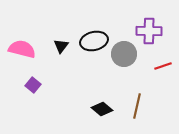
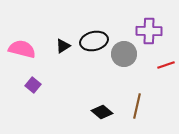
black triangle: moved 2 px right; rotated 21 degrees clockwise
red line: moved 3 px right, 1 px up
black diamond: moved 3 px down
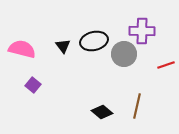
purple cross: moved 7 px left
black triangle: rotated 35 degrees counterclockwise
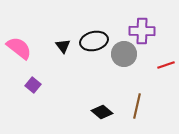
pink semicircle: moved 3 px left, 1 px up; rotated 24 degrees clockwise
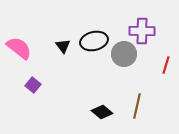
red line: rotated 54 degrees counterclockwise
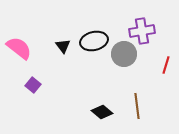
purple cross: rotated 10 degrees counterclockwise
brown line: rotated 20 degrees counterclockwise
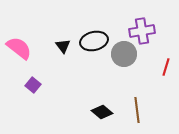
red line: moved 2 px down
brown line: moved 4 px down
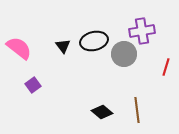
purple square: rotated 14 degrees clockwise
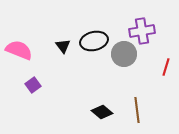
pink semicircle: moved 2 px down; rotated 16 degrees counterclockwise
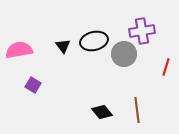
pink semicircle: rotated 32 degrees counterclockwise
purple square: rotated 21 degrees counterclockwise
black diamond: rotated 10 degrees clockwise
